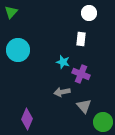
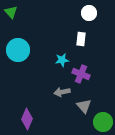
green triangle: rotated 24 degrees counterclockwise
cyan star: moved 1 px left, 2 px up; rotated 24 degrees counterclockwise
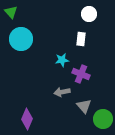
white circle: moved 1 px down
cyan circle: moved 3 px right, 11 px up
green circle: moved 3 px up
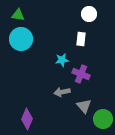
green triangle: moved 7 px right, 3 px down; rotated 40 degrees counterclockwise
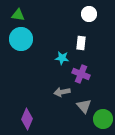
white rectangle: moved 4 px down
cyan star: moved 2 px up; rotated 16 degrees clockwise
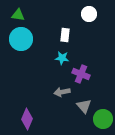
white rectangle: moved 16 px left, 8 px up
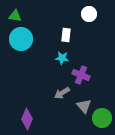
green triangle: moved 3 px left, 1 px down
white rectangle: moved 1 px right
purple cross: moved 1 px down
gray arrow: moved 1 px down; rotated 21 degrees counterclockwise
green circle: moved 1 px left, 1 px up
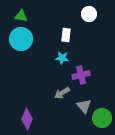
green triangle: moved 6 px right
purple cross: rotated 36 degrees counterclockwise
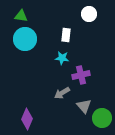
cyan circle: moved 4 px right
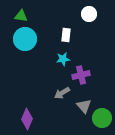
cyan star: moved 1 px right, 1 px down; rotated 16 degrees counterclockwise
